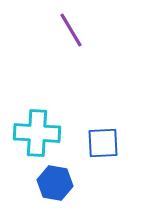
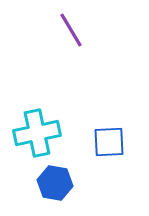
cyan cross: rotated 15 degrees counterclockwise
blue square: moved 6 px right, 1 px up
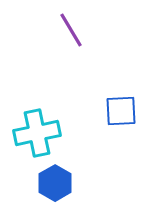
blue square: moved 12 px right, 31 px up
blue hexagon: rotated 20 degrees clockwise
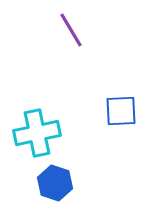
blue hexagon: rotated 12 degrees counterclockwise
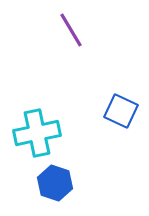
blue square: rotated 28 degrees clockwise
